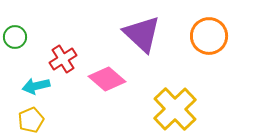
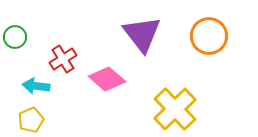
purple triangle: rotated 9 degrees clockwise
cyan arrow: rotated 20 degrees clockwise
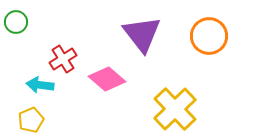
green circle: moved 1 px right, 15 px up
cyan arrow: moved 4 px right, 1 px up
